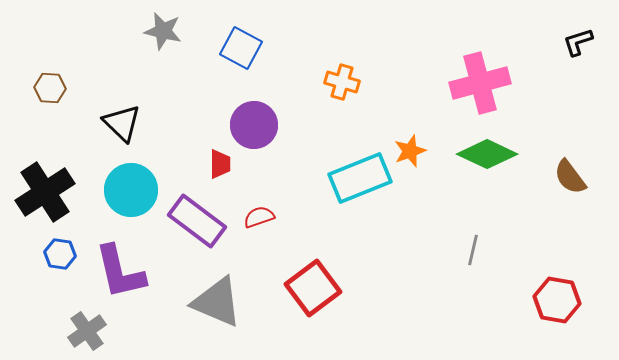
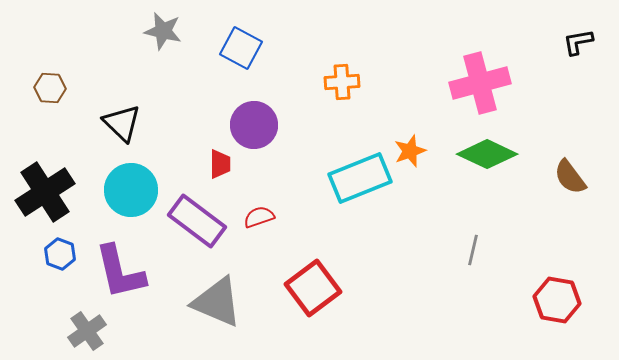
black L-shape: rotated 8 degrees clockwise
orange cross: rotated 20 degrees counterclockwise
blue hexagon: rotated 12 degrees clockwise
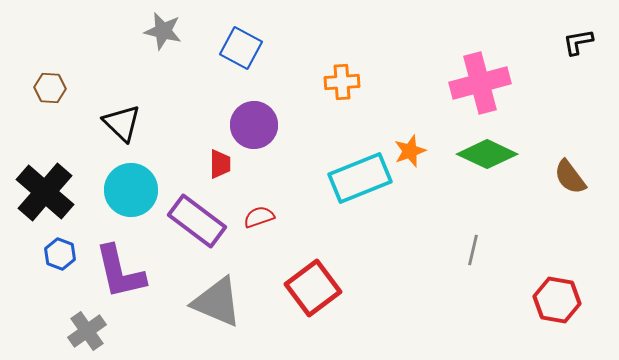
black cross: rotated 16 degrees counterclockwise
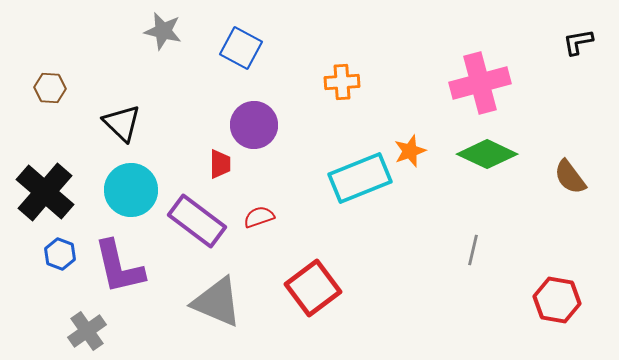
purple L-shape: moved 1 px left, 5 px up
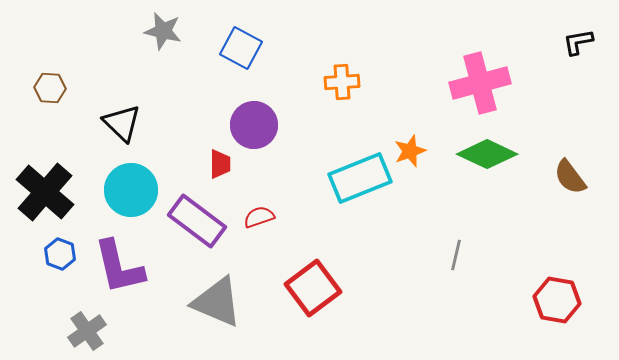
gray line: moved 17 px left, 5 px down
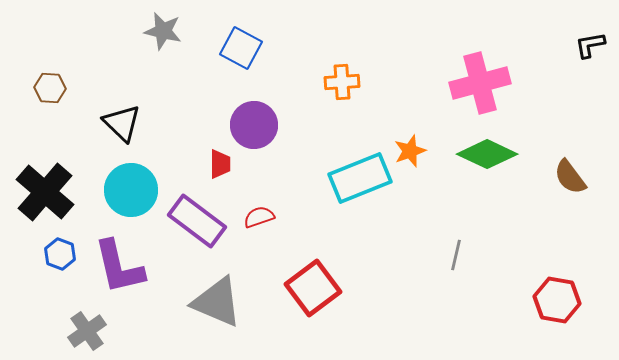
black L-shape: moved 12 px right, 3 px down
